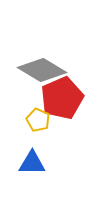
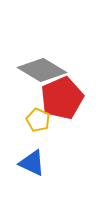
blue triangle: rotated 24 degrees clockwise
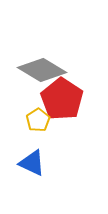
red pentagon: moved 1 px down; rotated 15 degrees counterclockwise
yellow pentagon: rotated 15 degrees clockwise
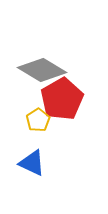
red pentagon: rotated 9 degrees clockwise
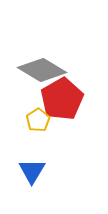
blue triangle: moved 8 px down; rotated 36 degrees clockwise
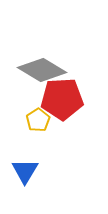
red pentagon: rotated 27 degrees clockwise
blue triangle: moved 7 px left
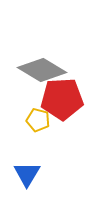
yellow pentagon: rotated 25 degrees counterclockwise
blue triangle: moved 2 px right, 3 px down
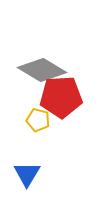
red pentagon: moved 1 px left, 2 px up
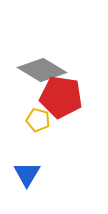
red pentagon: rotated 12 degrees clockwise
